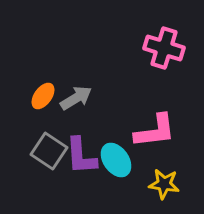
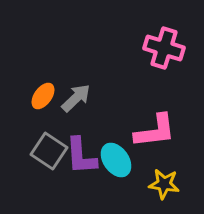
gray arrow: rotated 12 degrees counterclockwise
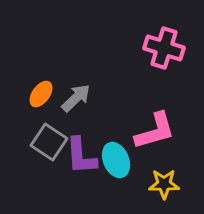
orange ellipse: moved 2 px left, 2 px up
pink L-shape: rotated 9 degrees counterclockwise
gray square: moved 9 px up
cyan ellipse: rotated 12 degrees clockwise
yellow star: rotated 8 degrees counterclockwise
